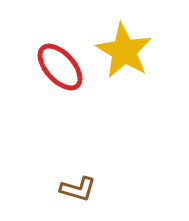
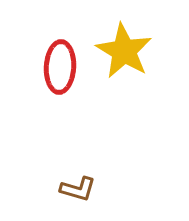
red ellipse: rotated 45 degrees clockwise
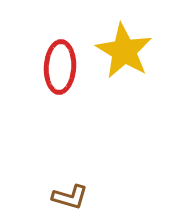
brown L-shape: moved 8 px left, 8 px down
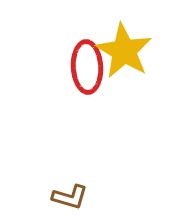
red ellipse: moved 27 px right; rotated 6 degrees counterclockwise
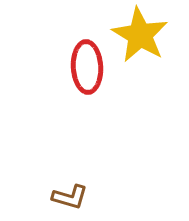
yellow star: moved 16 px right, 16 px up
